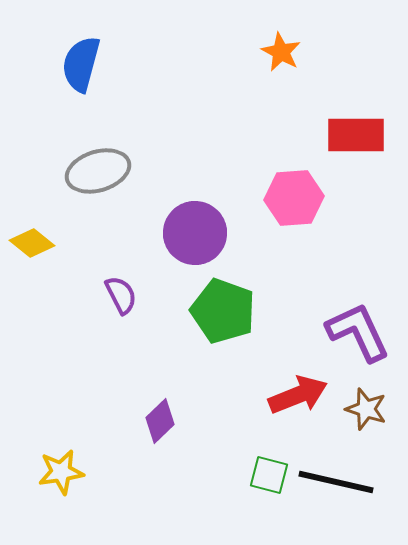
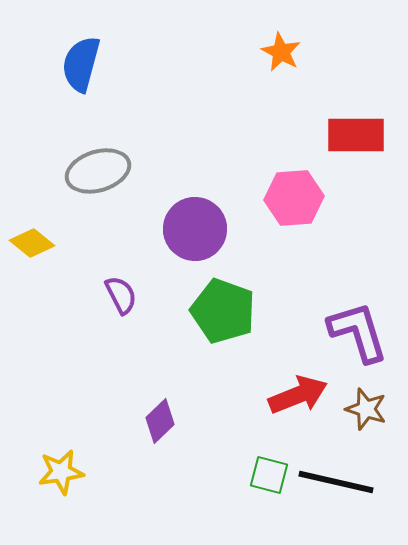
purple circle: moved 4 px up
purple L-shape: rotated 8 degrees clockwise
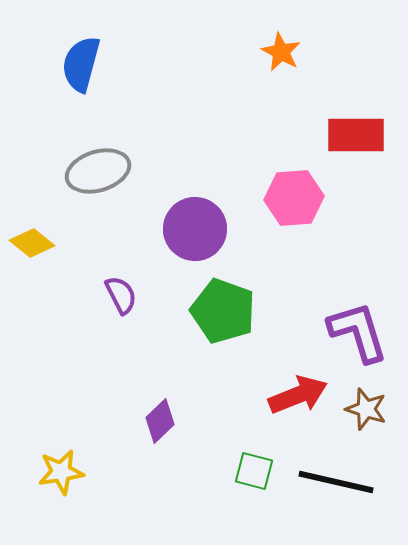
green square: moved 15 px left, 4 px up
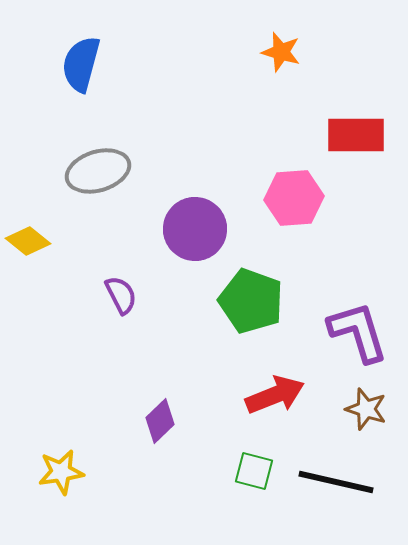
orange star: rotated 12 degrees counterclockwise
yellow diamond: moved 4 px left, 2 px up
green pentagon: moved 28 px right, 10 px up
red arrow: moved 23 px left
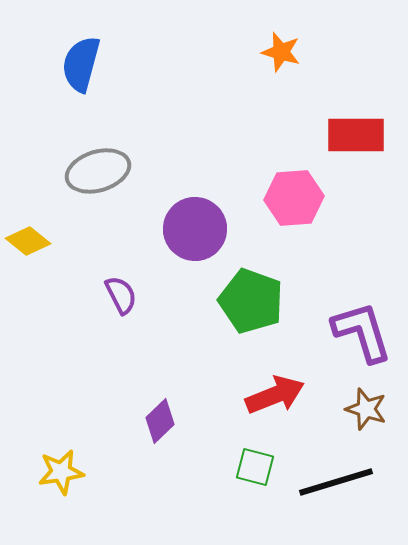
purple L-shape: moved 4 px right
green square: moved 1 px right, 4 px up
black line: rotated 30 degrees counterclockwise
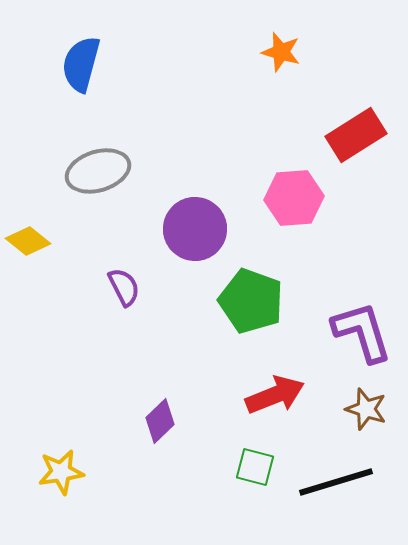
red rectangle: rotated 32 degrees counterclockwise
purple semicircle: moved 3 px right, 8 px up
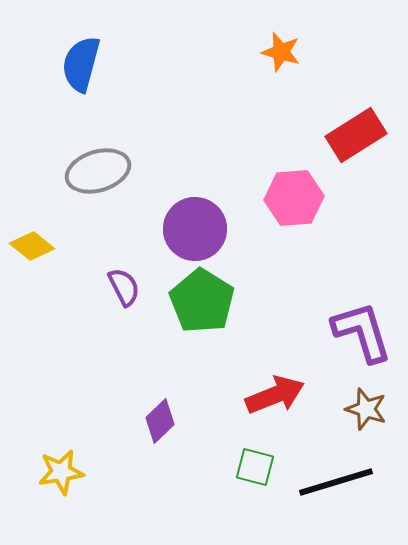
yellow diamond: moved 4 px right, 5 px down
green pentagon: moved 49 px left; rotated 12 degrees clockwise
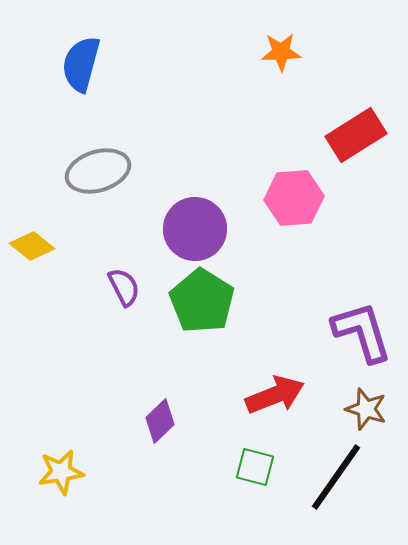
orange star: rotated 18 degrees counterclockwise
black line: moved 5 px up; rotated 38 degrees counterclockwise
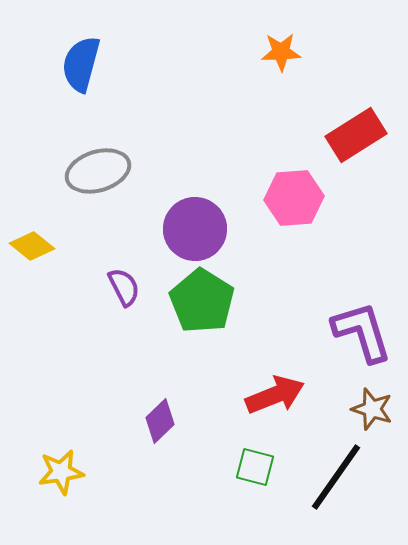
brown star: moved 6 px right
